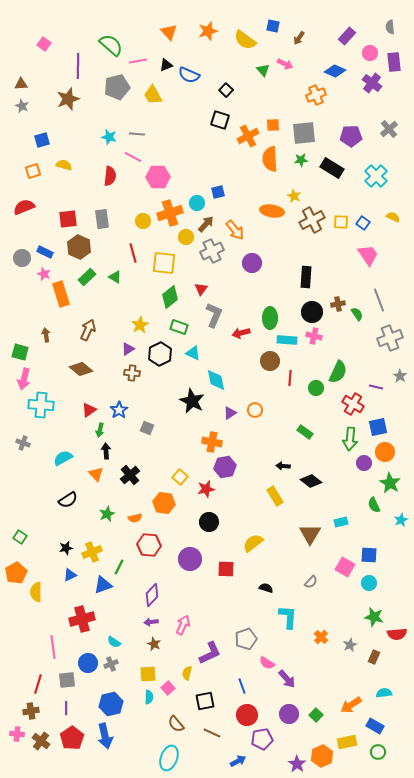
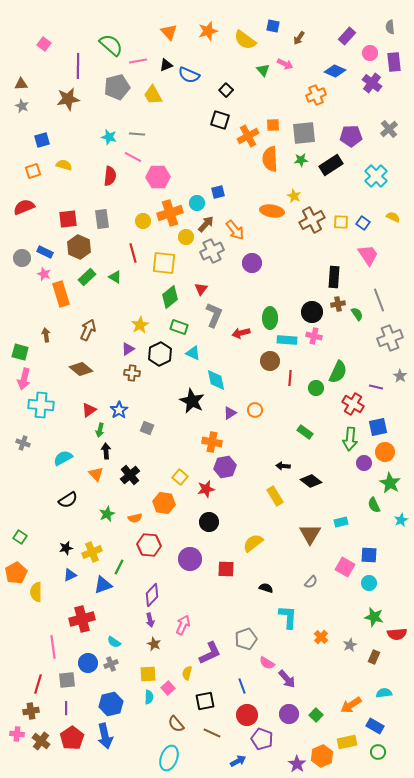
brown star at (68, 99): rotated 10 degrees clockwise
black rectangle at (332, 168): moved 1 px left, 3 px up; rotated 65 degrees counterclockwise
black rectangle at (306, 277): moved 28 px right
purple arrow at (151, 622): moved 1 px left, 2 px up; rotated 96 degrees counterclockwise
purple pentagon at (262, 739): rotated 30 degrees clockwise
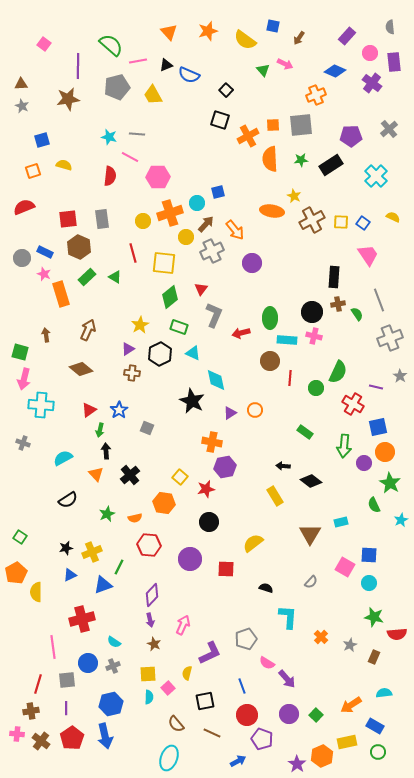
gray square at (304, 133): moved 3 px left, 8 px up
pink line at (133, 157): moved 3 px left
green arrow at (350, 439): moved 6 px left, 7 px down
gray cross at (111, 664): moved 2 px right, 2 px down
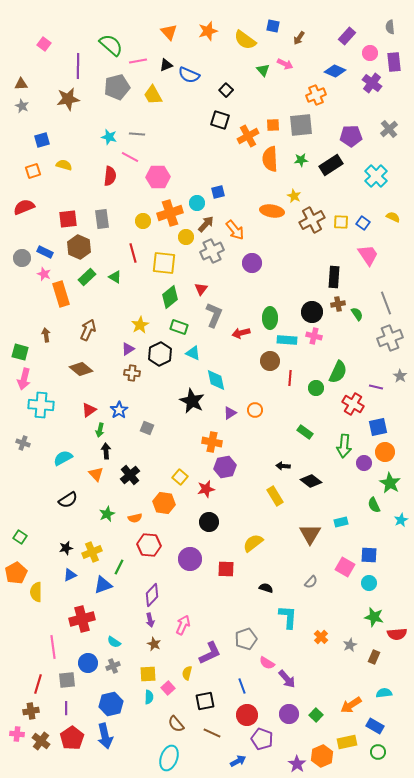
gray line at (379, 300): moved 7 px right, 3 px down
